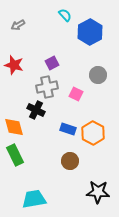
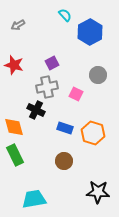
blue rectangle: moved 3 px left, 1 px up
orange hexagon: rotated 10 degrees counterclockwise
brown circle: moved 6 px left
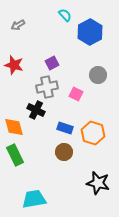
brown circle: moved 9 px up
black star: moved 9 px up; rotated 10 degrees clockwise
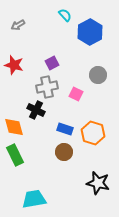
blue rectangle: moved 1 px down
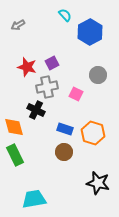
red star: moved 13 px right, 2 px down
